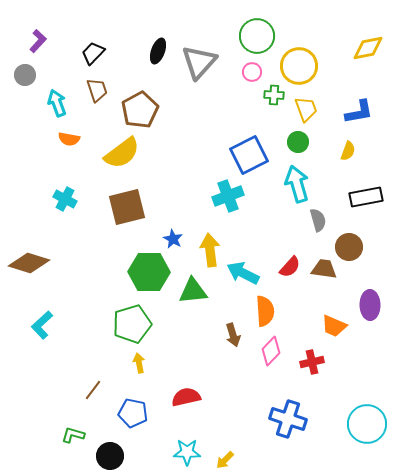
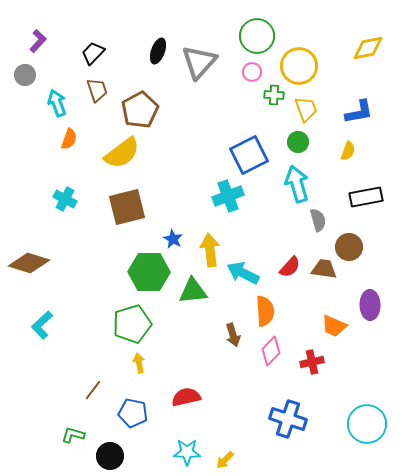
orange semicircle at (69, 139): rotated 80 degrees counterclockwise
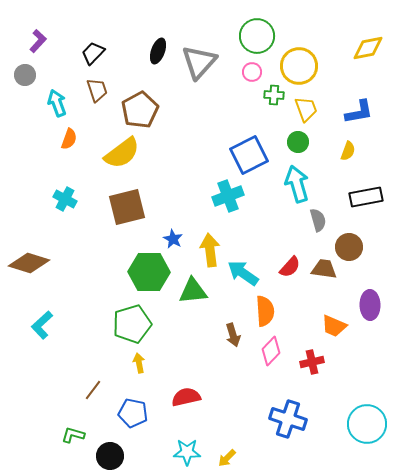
cyan arrow at (243, 273): rotated 8 degrees clockwise
yellow arrow at (225, 460): moved 2 px right, 2 px up
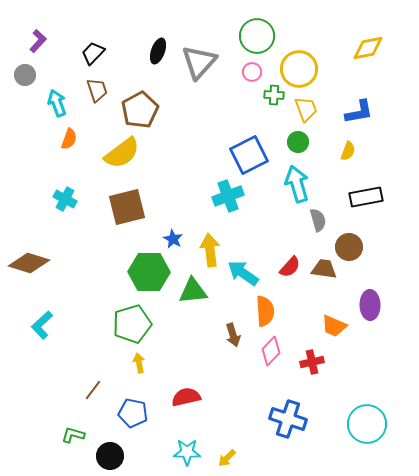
yellow circle at (299, 66): moved 3 px down
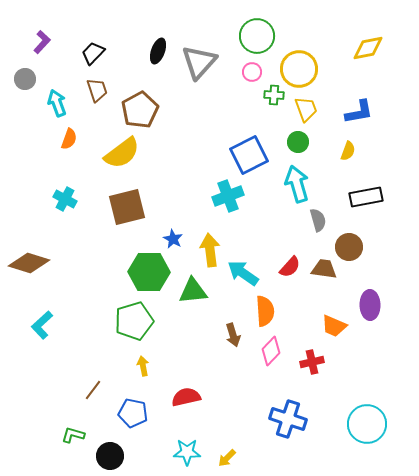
purple L-shape at (38, 41): moved 4 px right, 1 px down
gray circle at (25, 75): moved 4 px down
green pentagon at (132, 324): moved 2 px right, 3 px up
yellow arrow at (139, 363): moved 4 px right, 3 px down
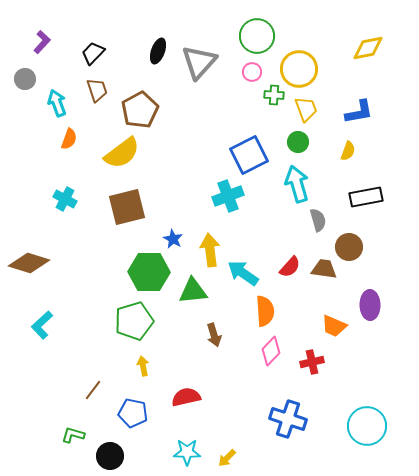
brown arrow at (233, 335): moved 19 px left
cyan circle at (367, 424): moved 2 px down
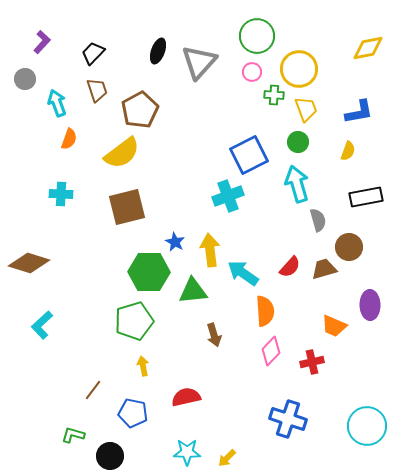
cyan cross at (65, 199): moved 4 px left, 5 px up; rotated 25 degrees counterclockwise
blue star at (173, 239): moved 2 px right, 3 px down
brown trapezoid at (324, 269): rotated 24 degrees counterclockwise
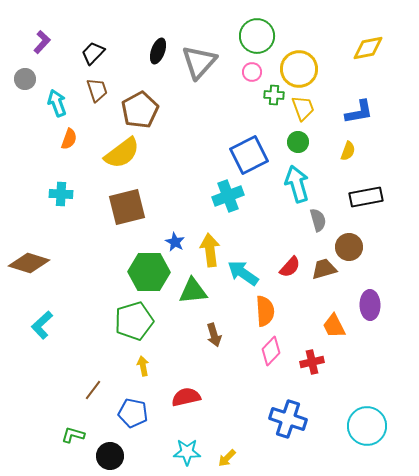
yellow trapezoid at (306, 109): moved 3 px left, 1 px up
orange trapezoid at (334, 326): rotated 40 degrees clockwise
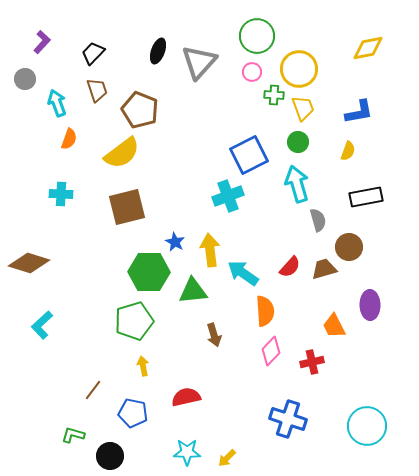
brown pentagon at (140, 110): rotated 21 degrees counterclockwise
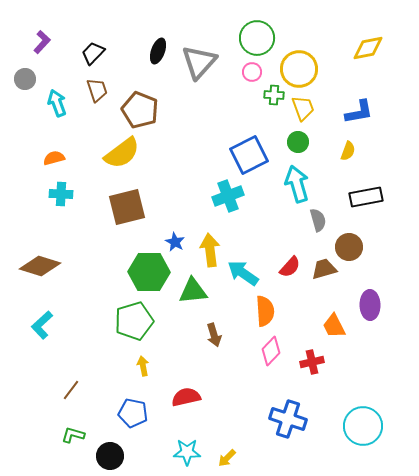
green circle at (257, 36): moved 2 px down
orange semicircle at (69, 139): moved 15 px left, 19 px down; rotated 125 degrees counterclockwise
brown diamond at (29, 263): moved 11 px right, 3 px down
brown line at (93, 390): moved 22 px left
cyan circle at (367, 426): moved 4 px left
